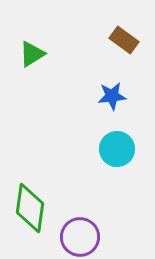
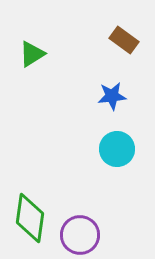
green diamond: moved 10 px down
purple circle: moved 2 px up
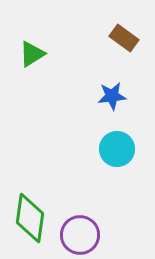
brown rectangle: moved 2 px up
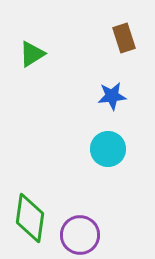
brown rectangle: rotated 36 degrees clockwise
cyan circle: moved 9 px left
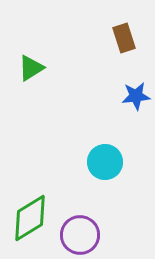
green triangle: moved 1 px left, 14 px down
blue star: moved 24 px right
cyan circle: moved 3 px left, 13 px down
green diamond: rotated 51 degrees clockwise
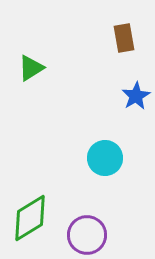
brown rectangle: rotated 8 degrees clockwise
blue star: rotated 24 degrees counterclockwise
cyan circle: moved 4 px up
purple circle: moved 7 px right
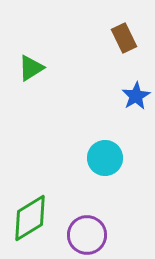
brown rectangle: rotated 16 degrees counterclockwise
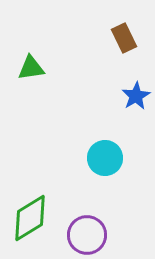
green triangle: rotated 24 degrees clockwise
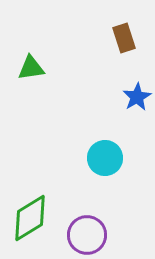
brown rectangle: rotated 8 degrees clockwise
blue star: moved 1 px right, 1 px down
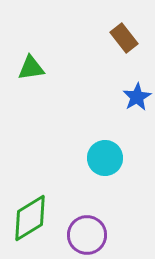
brown rectangle: rotated 20 degrees counterclockwise
